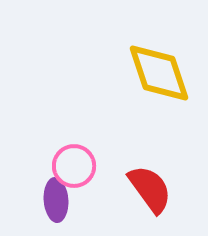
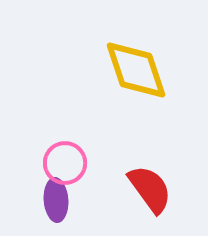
yellow diamond: moved 23 px left, 3 px up
pink circle: moved 9 px left, 3 px up
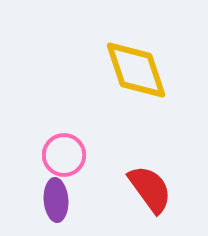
pink circle: moved 1 px left, 8 px up
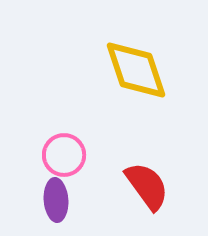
red semicircle: moved 3 px left, 3 px up
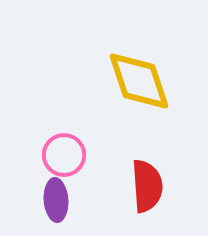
yellow diamond: moved 3 px right, 11 px down
red semicircle: rotated 32 degrees clockwise
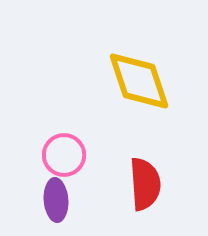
red semicircle: moved 2 px left, 2 px up
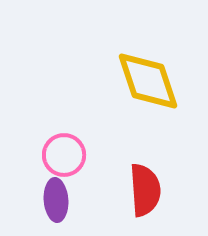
yellow diamond: moved 9 px right
red semicircle: moved 6 px down
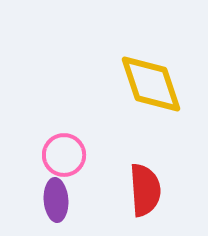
yellow diamond: moved 3 px right, 3 px down
